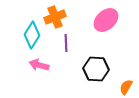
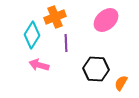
orange semicircle: moved 5 px left, 4 px up
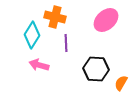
orange cross: rotated 35 degrees clockwise
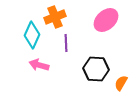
orange cross: rotated 35 degrees counterclockwise
cyan diamond: rotated 8 degrees counterclockwise
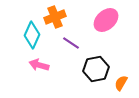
purple line: moved 5 px right; rotated 54 degrees counterclockwise
black hexagon: rotated 15 degrees counterclockwise
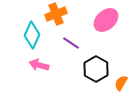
orange cross: moved 1 px right, 3 px up
black hexagon: rotated 20 degrees counterclockwise
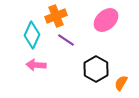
orange cross: moved 2 px down
purple line: moved 5 px left, 3 px up
pink arrow: moved 3 px left; rotated 12 degrees counterclockwise
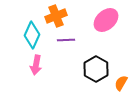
purple line: rotated 36 degrees counterclockwise
pink arrow: rotated 84 degrees counterclockwise
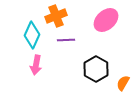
orange semicircle: moved 2 px right
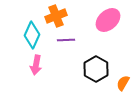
pink ellipse: moved 2 px right
